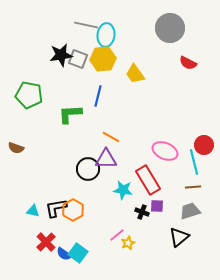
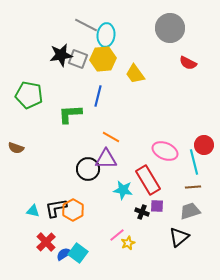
gray line: rotated 15 degrees clockwise
blue semicircle: rotated 112 degrees clockwise
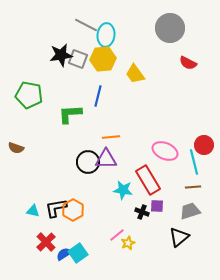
orange line: rotated 36 degrees counterclockwise
black circle: moved 7 px up
cyan square: rotated 18 degrees clockwise
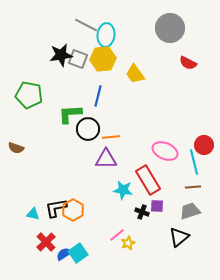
black circle: moved 33 px up
cyan triangle: moved 3 px down
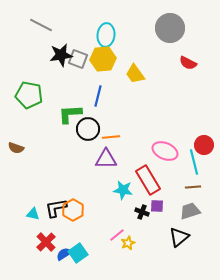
gray line: moved 45 px left
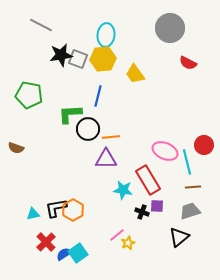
cyan line: moved 7 px left
cyan triangle: rotated 24 degrees counterclockwise
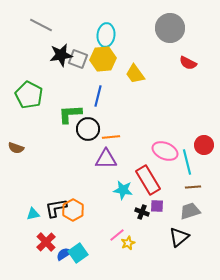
green pentagon: rotated 16 degrees clockwise
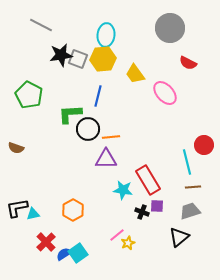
pink ellipse: moved 58 px up; rotated 25 degrees clockwise
black L-shape: moved 39 px left
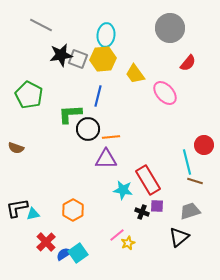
red semicircle: rotated 78 degrees counterclockwise
brown line: moved 2 px right, 6 px up; rotated 21 degrees clockwise
